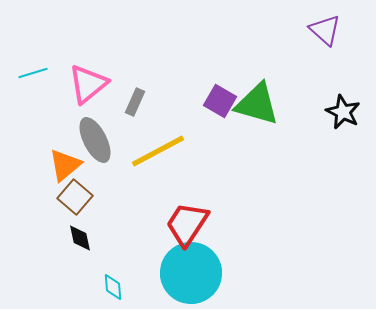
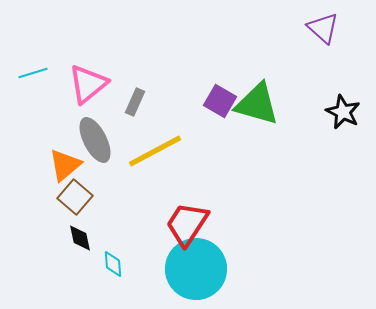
purple triangle: moved 2 px left, 2 px up
yellow line: moved 3 px left
cyan circle: moved 5 px right, 4 px up
cyan diamond: moved 23 px up
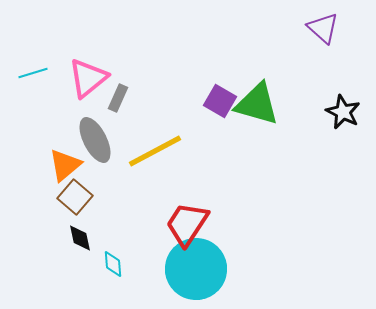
pink triangle: moved 6 px up
gray rectangle: moved 17 px left, 4 px up
